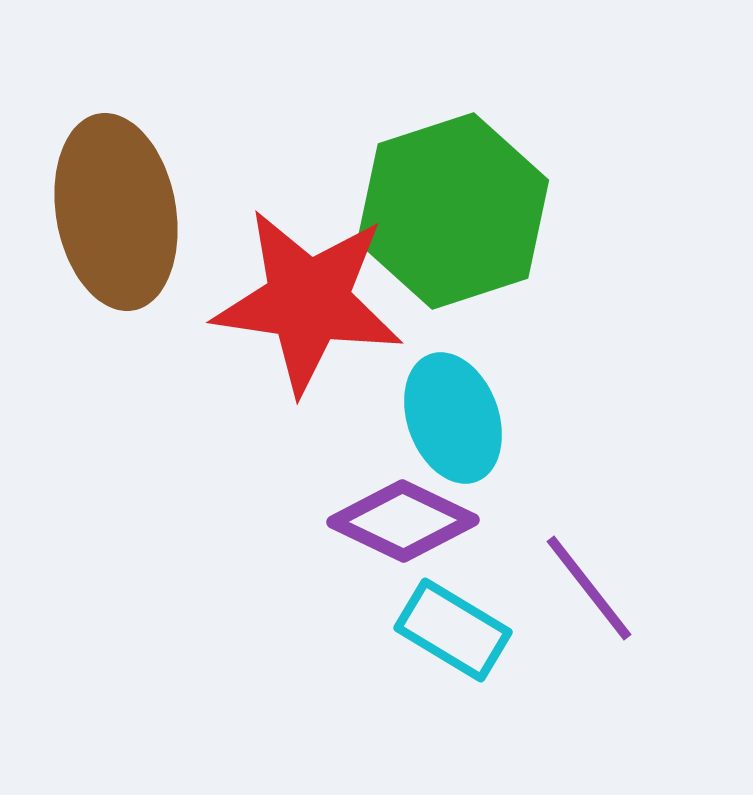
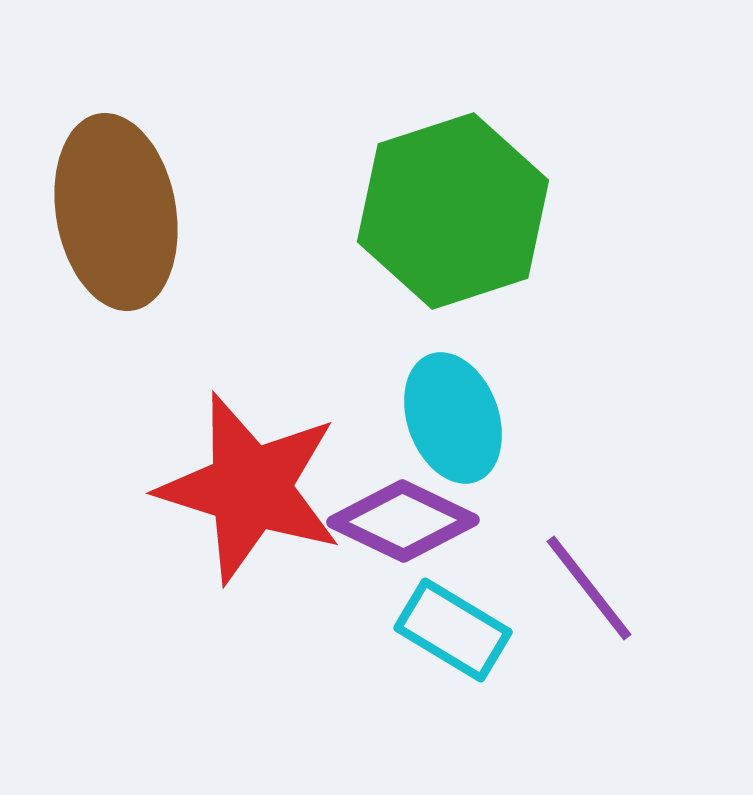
red star: moved 58 px left, 187 px down; rotated 9 degrees clockwise
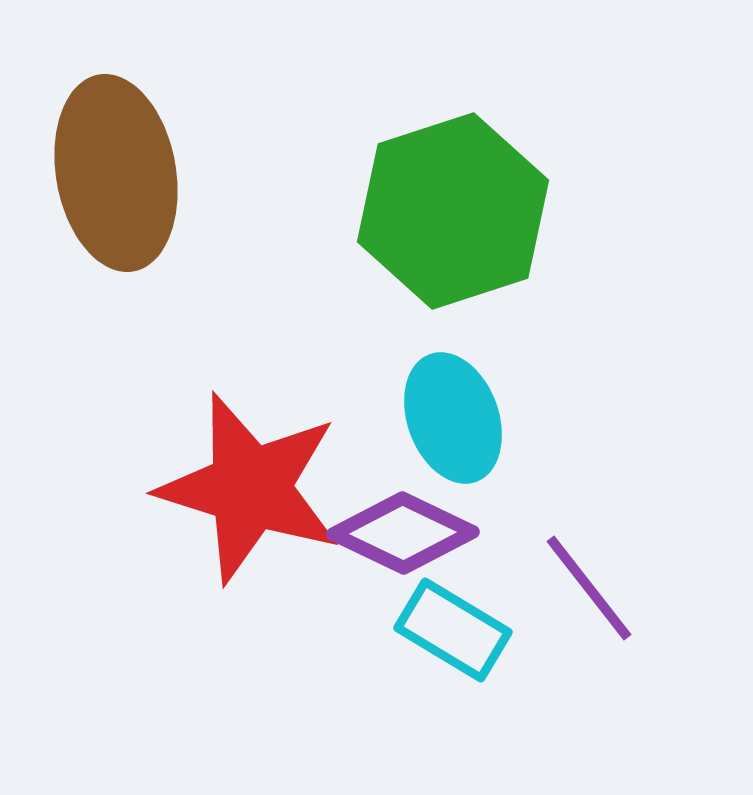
brown ellipse: moved 39 px up
purple diamond: moved 12 px down
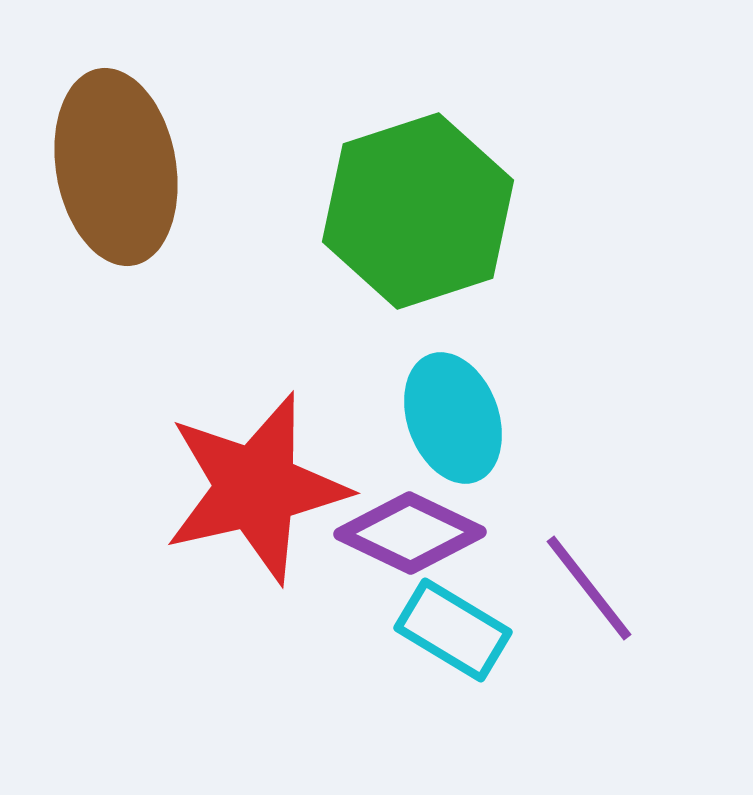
brown ellipse: moved 6 px up
green hexagon: moved 35 px left
red star: moved 6 px right; rotated 30 degrees counterclockwise
purple diamond: moved 7 px right
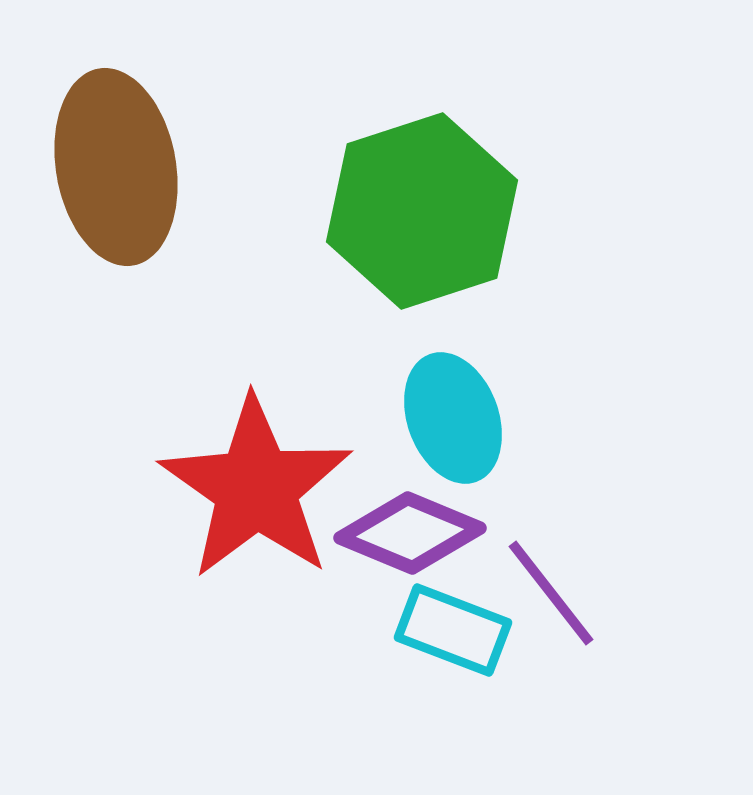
green hexagon: moved 4 px right
red star: rotated 24 degrees counterclockwise
purple diamond: rotated 3 degrees counterclockwise
purple line: moved 38 px left, 5 px down
cyan rectangle: rotated 10 degrees counterclockwise
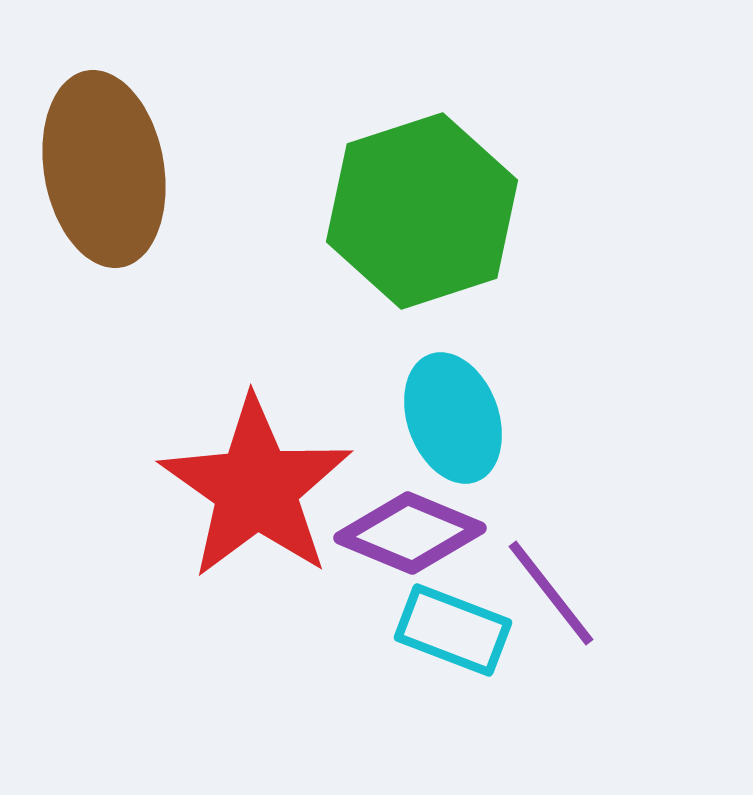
brown ellipse: moved 12 px left, 2 px down
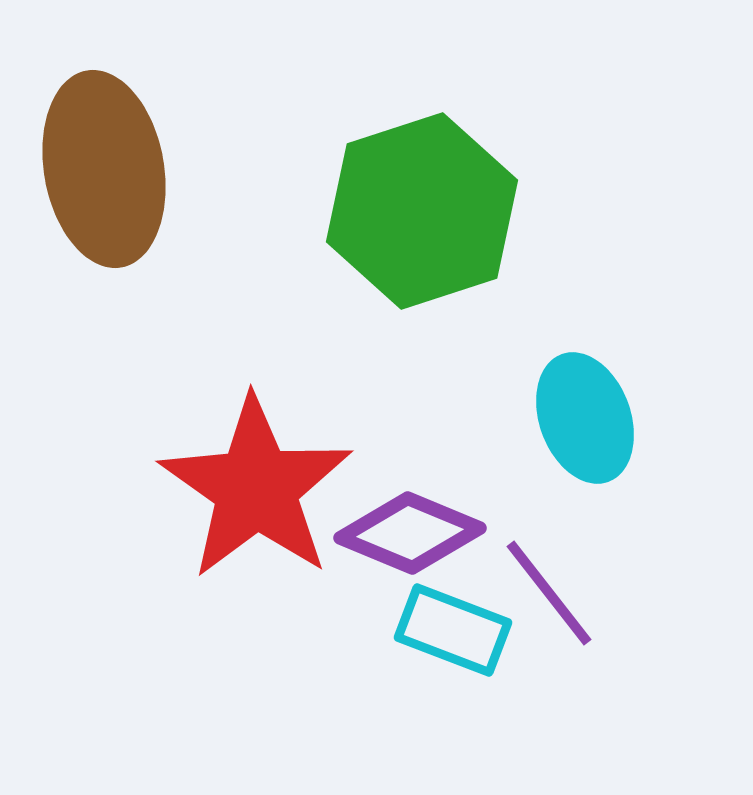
cyan ellipse: moved 132 px right
purple line: moved 2 px left
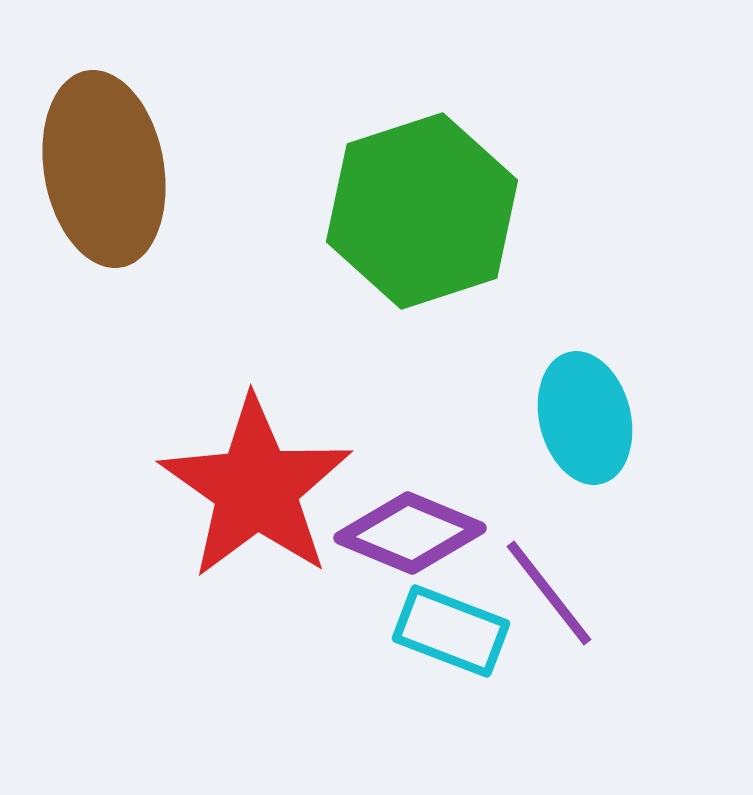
cyan ellipse: rotated 6 degrees clockwise
cyan rectangle: moved 2 px left, 1 px down
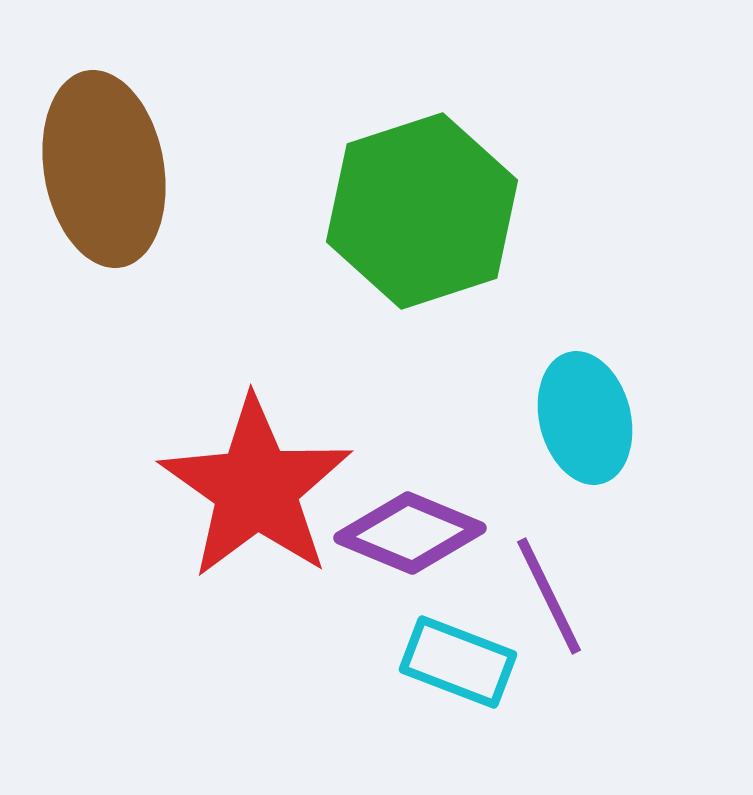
purple line: moved 3 px down; rotated 12 degrees clockwise
cyan rectangle: moved 7 px right, 31 px down
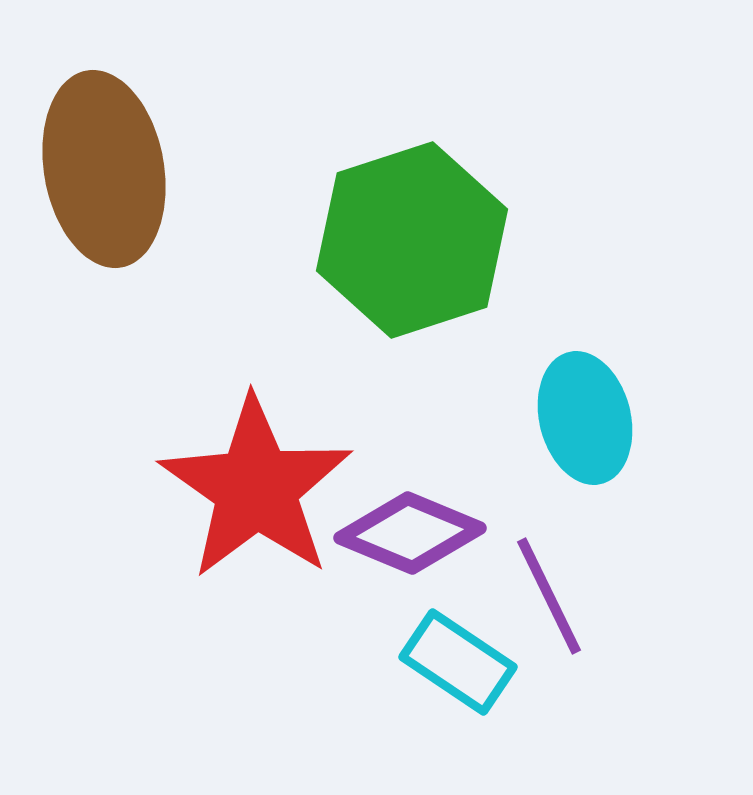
green hexagon: moved 10 px left, 29 px down
cyan rectangle: rotated 13 degrees clockwise
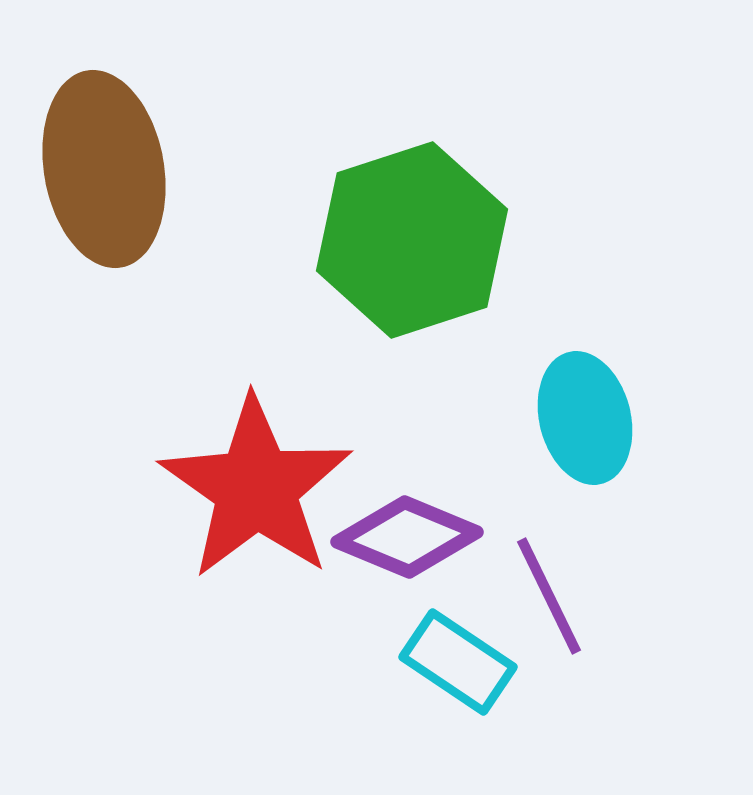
purple diamond: moved 3 px left, 4 px down
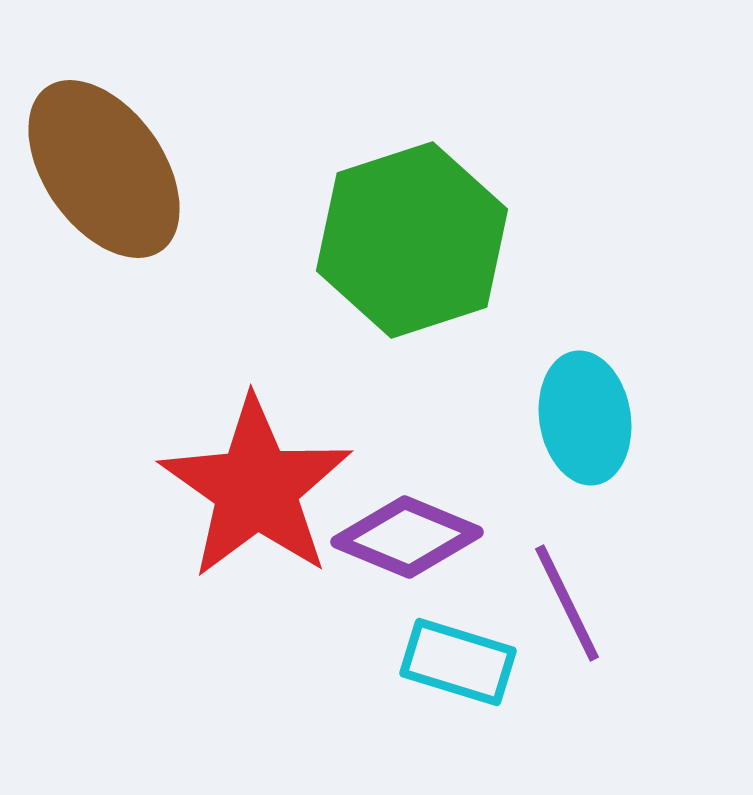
brown ellipse: rotated 25 degrees counterclockwise
cyan ellipse: rotated 5 degrees clockwise
purple line: moved 18 px right, 7 px down
cyan rectangle: rotated 17 degrees counterclockwise
